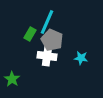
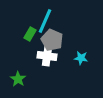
cyan line: moved 2 px left, 1 px up
green star: moved 6 px right
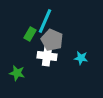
green star: moved 1 px left, 6 px up; rotated 21 degrees counterclockwise
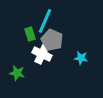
green rectangle: rotated 48 degrees counterclockwise
white cross: moved 5 px left, 2 px up; rotated 18 degrees clockwise
